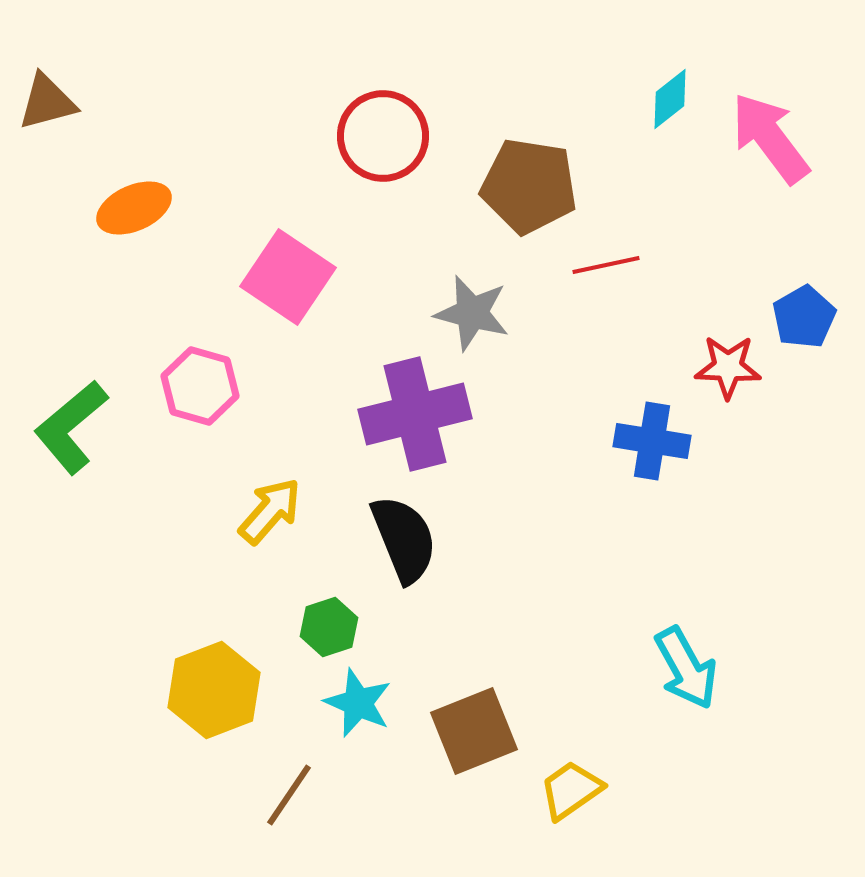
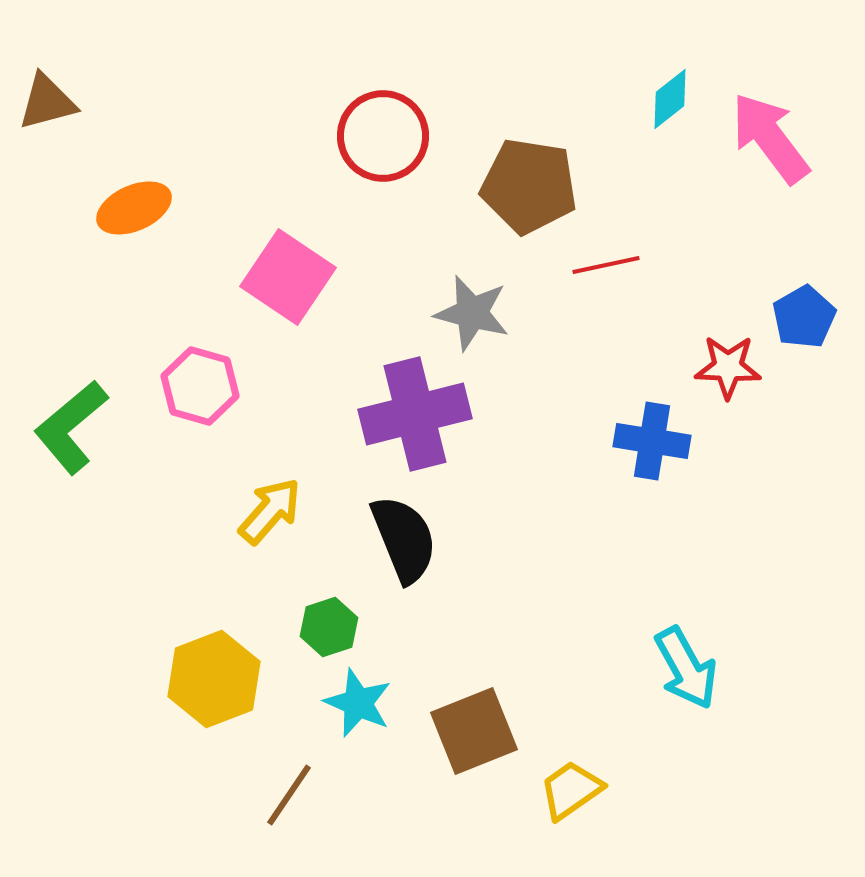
yellow hexagon: moved 11 px up
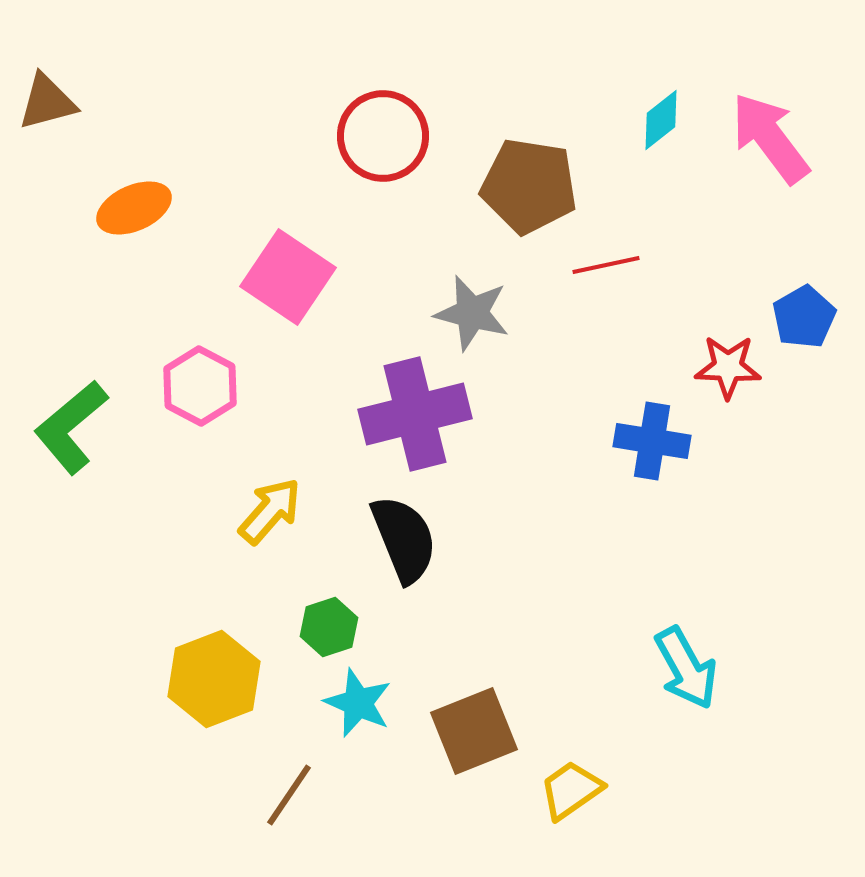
cyan diamond: moved 9 px left, 21 px down
pink hexagon: rotated 12 degrees clockwise
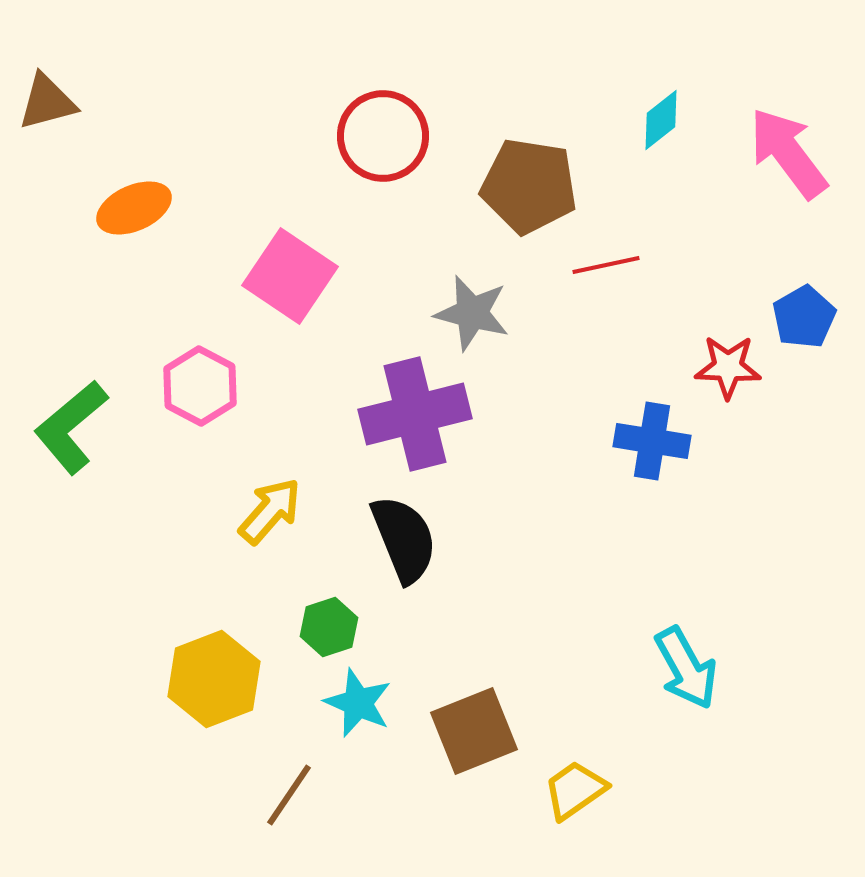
pink arrow: moved 18 px right, 15 px down
pink square: moved 2 px right, 1 px up
yellow trapezoid: moved 4 px right
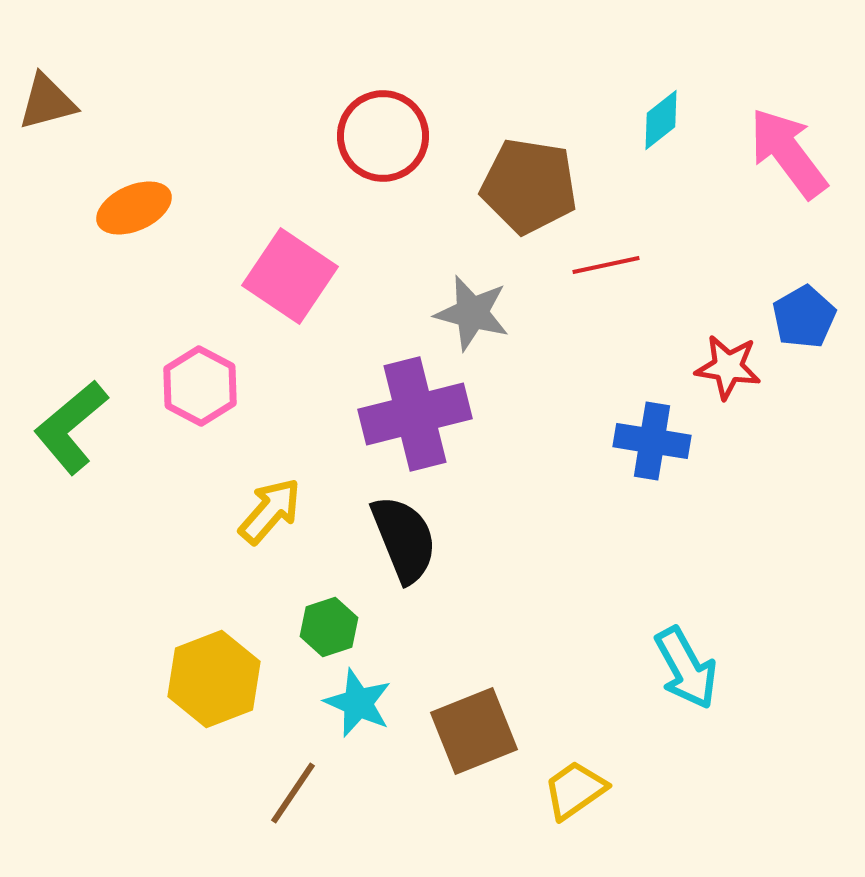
red star: rotated 6 degrees clockwise
brown line: moved 4 px right, 2 px up
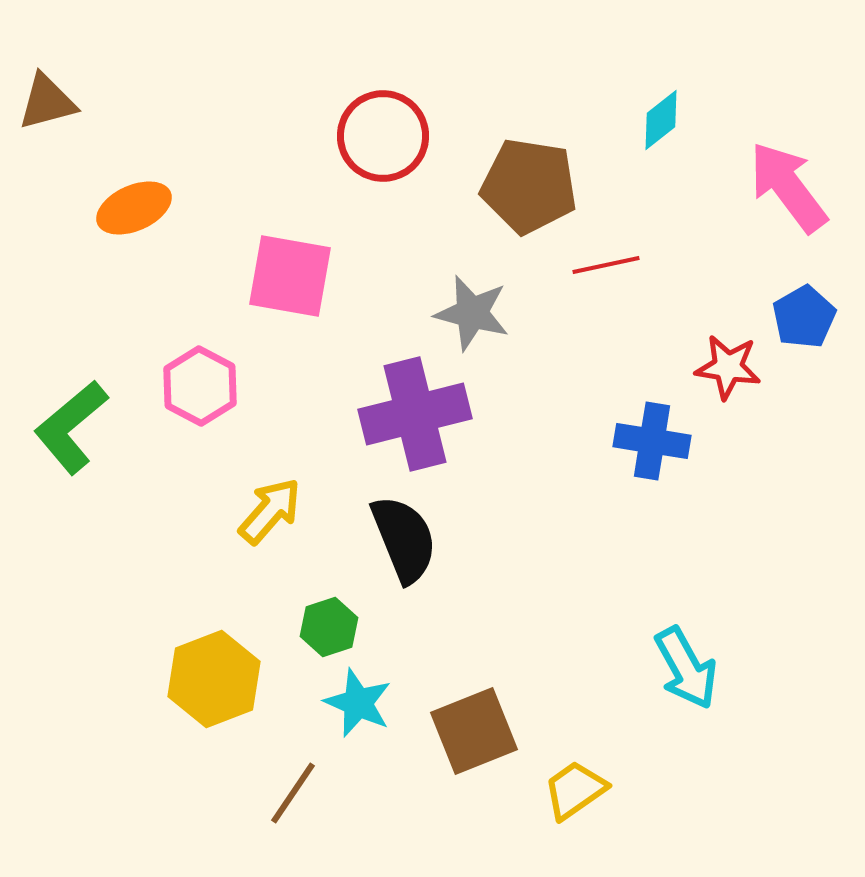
pink arrow: moved 34 px down
pink square: rotated 24 degrees counterclockwise
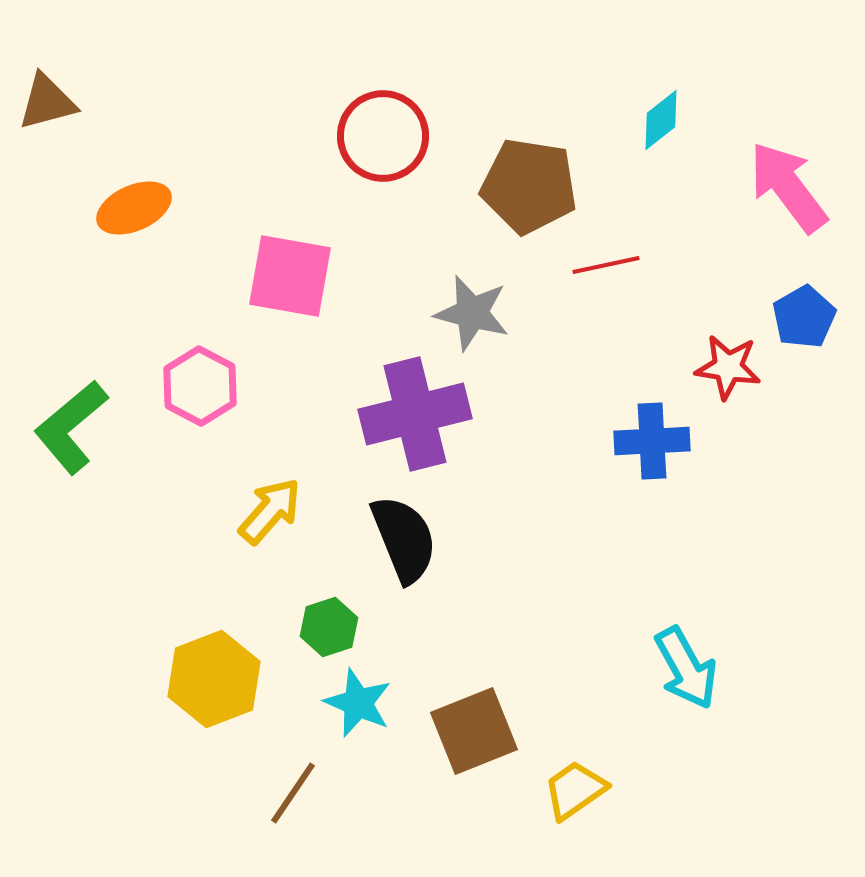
blue cross: rotated 12 degrees counterclockwise
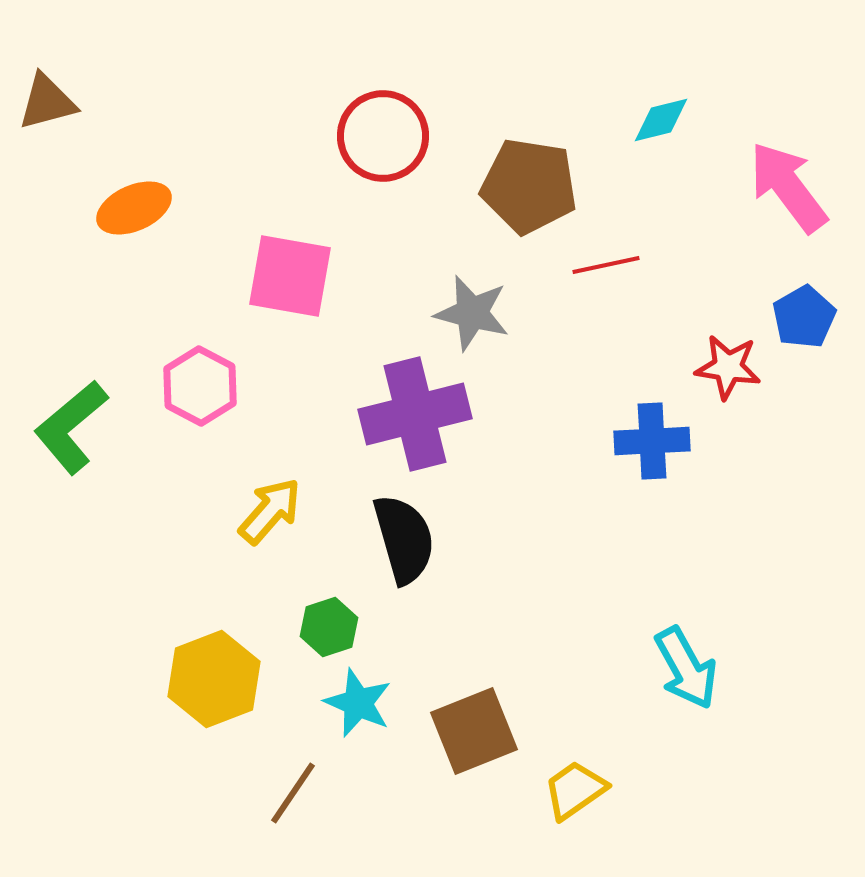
cyan diamond: rotated 24 degrees clockwise
black semicircle: rotated 6 degrees clockwise
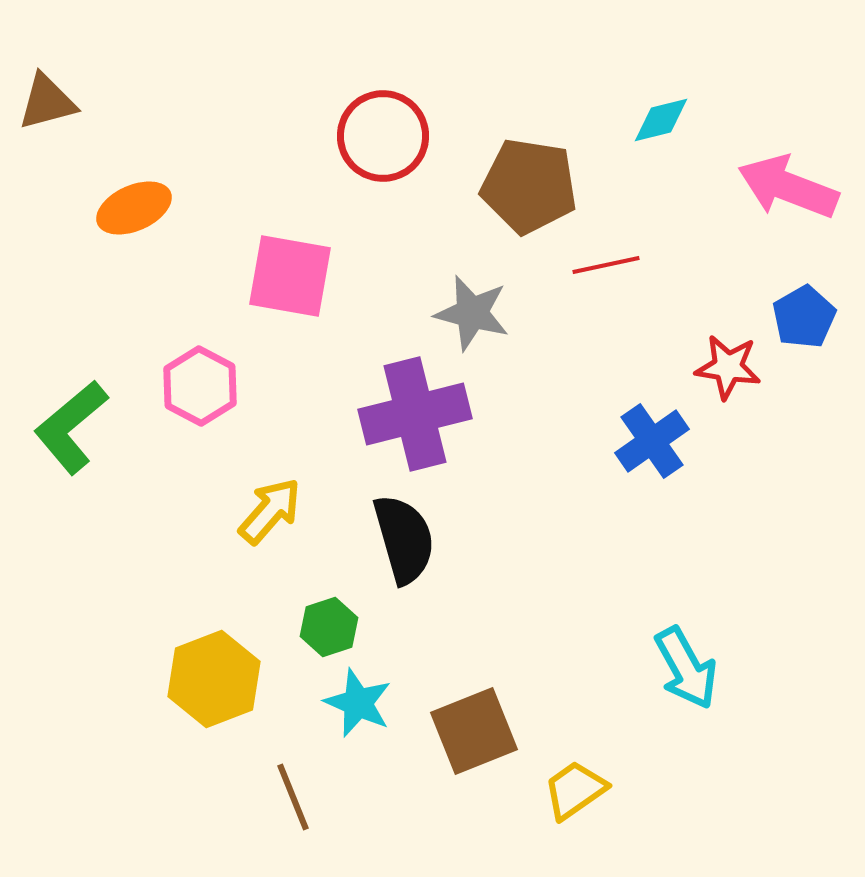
pink arrow: rotated 32 degrees counterclockwise
blue cross: rotated 32 degrees counterclockwise
brown line: moved 4 px down; rotated 56 degrees counterclockwise
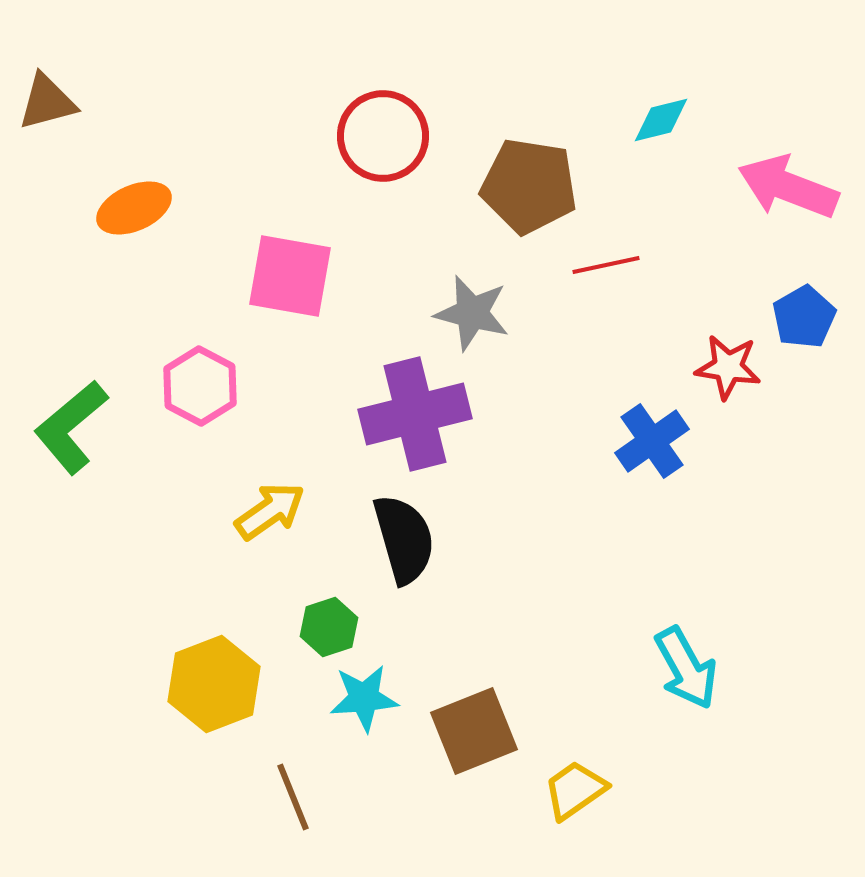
yellow arrow: rotated 14 degrees clockwise
yellow hexagon: moved 5 px down
cyan star: moved 6 px right, 5 px up; rotated 28 degrees counterclockwise
